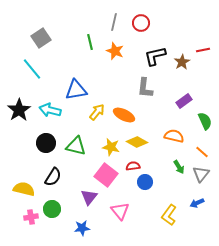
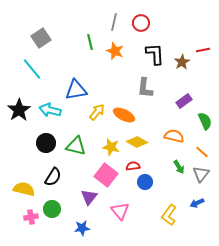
black L-shape: moved 2 px up; rotated 100 degrees clockwise
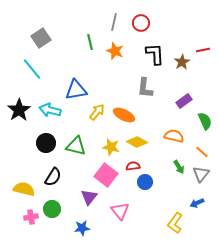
yellow L-shape: moved 6 px right, 8 px down
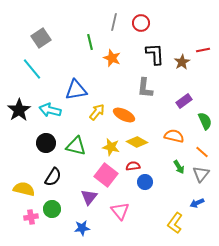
orange star: moved 3 px left, 7 px down
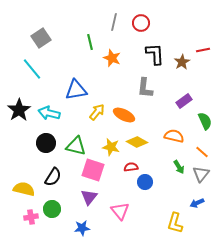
cyan arrow: moved 1 px left, 3 px down
red semicircle: moved 2 px left, 1 px down
pink square: moved 13 px left, 5 px up; rotated 20 degrees counterclockwise
yellow L-shape: rotated 20 degrees counterclockwise
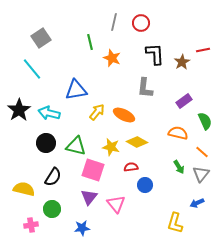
orange semicircle: moved 4 px right, 3 px up
blue circle: moved 3 px down
pink triangle: moved 4 px left, 7 px up
pink cross: moved 8 px down
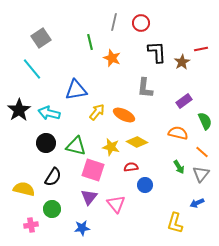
red line: moved 2 px left, 1 px up
black L-shape: moved 2 px right, 2 px up
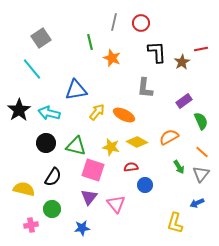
green semicircle: moved 4 px left
orange semicircle: moved 9 px left, 4 px down; rotated 42 degrees counterclockwise
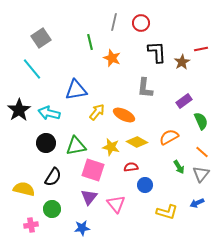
green triangle: rotated 25 degrees counterclockwise
yellow L-shape: moved 8 px left, 11 px up; rotated 90 degrees counterclockwise
